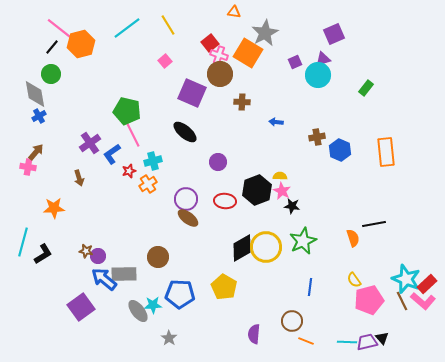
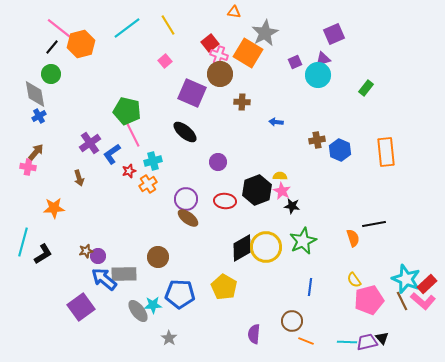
brown cross at (317, 137): moved 3 px down
brown star at (86, 251): rotated 24 degrees counterclockwise
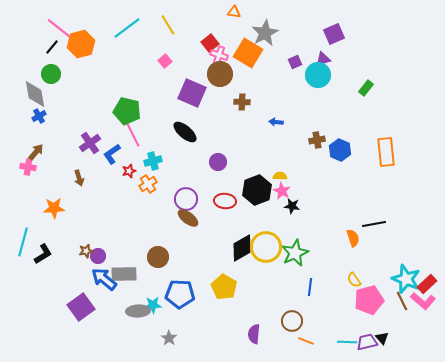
green star at (303, 241): moved 8 px left, 12 px down
gray ellipse at (138, 311): rotated 55 degrees counterclockwise
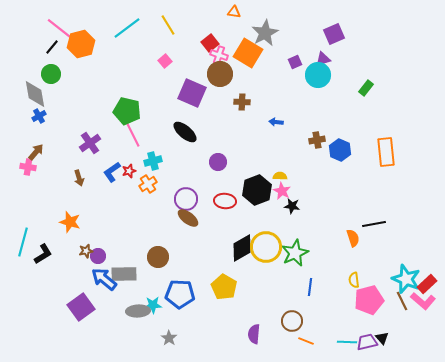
blue L-shape at (112, 154): moved 18 px down
orange star at (54, 208): moved 16 px right, 14 px down; rotated 20 degrees clockwise
yellow semicircle at (354, 280): rotated 28 degrees clockwise
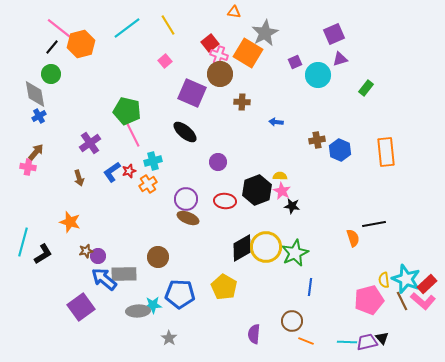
purple triangle at (323, 59): moved 17 px right
brown ellipse at (188, 218): rotated 15 degrees counterclockwise
yellow semicircle at (354, 280): moved 30 px right
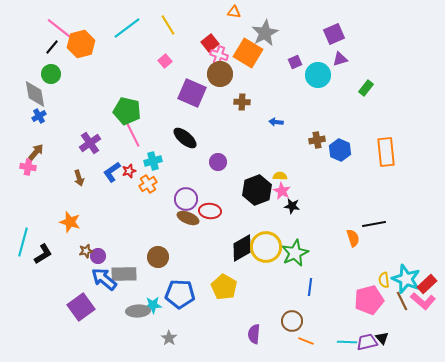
black ellipse at (185, 132): moved 6 px down
red ellipse at (225, 201): moved 15 px left, 10 px down
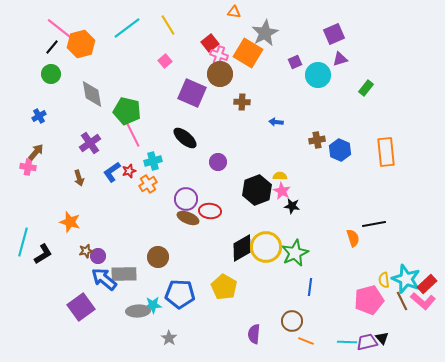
gray diamond at (35, 94): moved 57 px right
